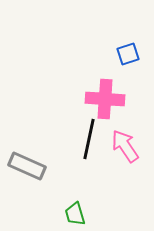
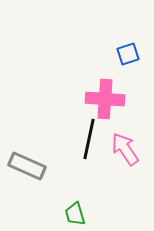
pink arrow: moved 3 px down
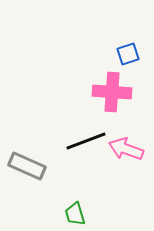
pink cross: moved 7 px right, 7 px up
black line: moved 3 px left, 2 px down; rotated 57 degrees clockwise
pink arrow: moved 1 px right; rotated 36 degrees counterclockwise
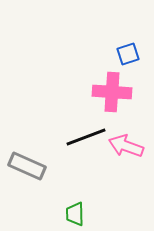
black line: moved 4 px up
pink arrow: moved 3 px up
green trapezoid: rotated 15 degrees clockwise
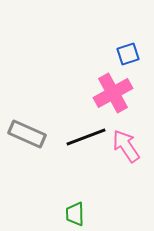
pink cross: moved 1 px right, 1 px down; rotated 33 degrees counterclockwise
pink arrow: rotated 36 degrees clockwise
gray rectangle: moved 32 px up
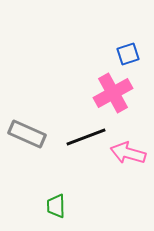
pink arrow: moved 2 px right, 7 px down; rotated 40 degrees counterclockwise
green trapezoid: moved 19 px left, 8 px up
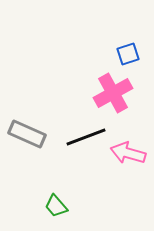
green trapezoid: rotated 40 degrees counterclockwise
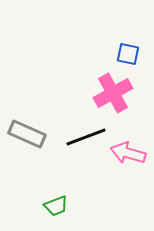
blue square: rotated 30 degrees clockwise
green trapezoid: rotated 70 degrees counterclockwise
